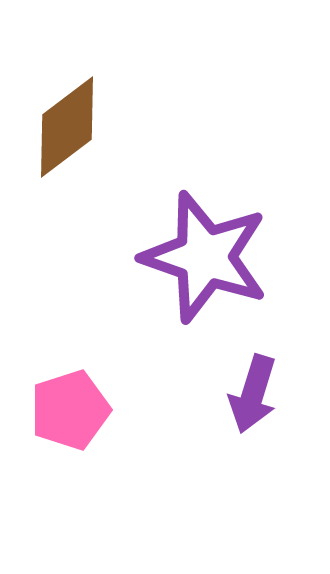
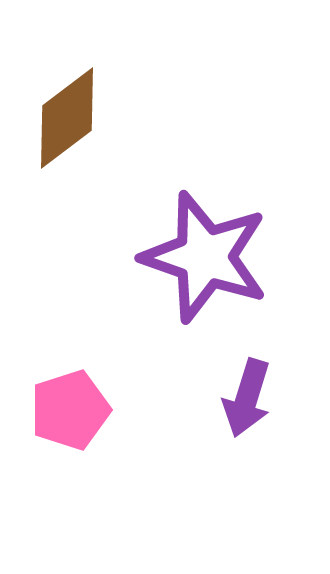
brown diamond: moved 9 px up
purple arrow: moved 6 px left, 4 px down
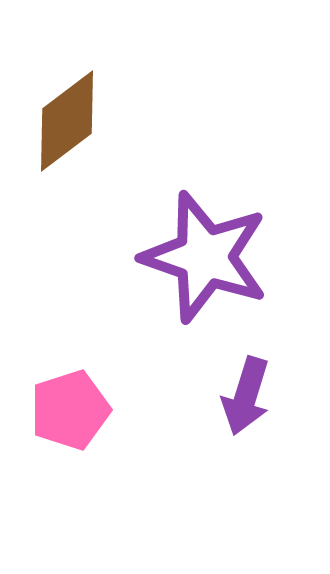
brown diamond: moved 3 px down
purple arrow: moved 1 px left, 2 px up
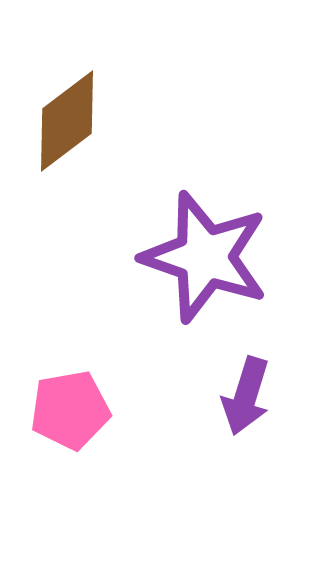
pink pentagon: rotated 8 degrees clockwise
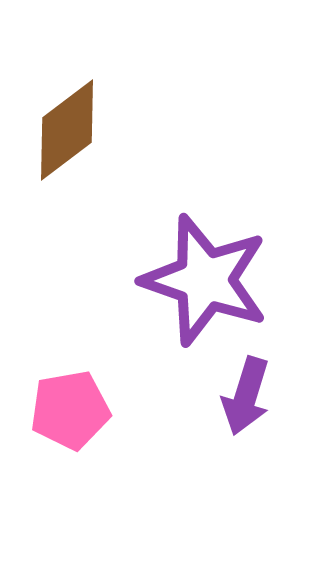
brown diamond: moved 9 px down
purple star: moved 23 px down
